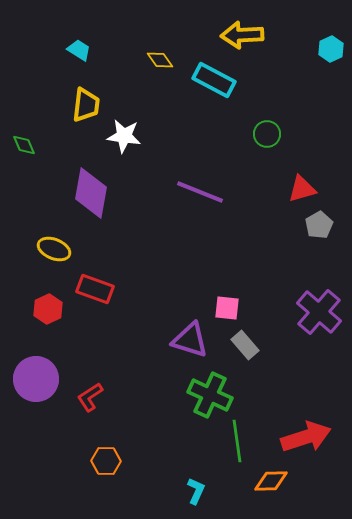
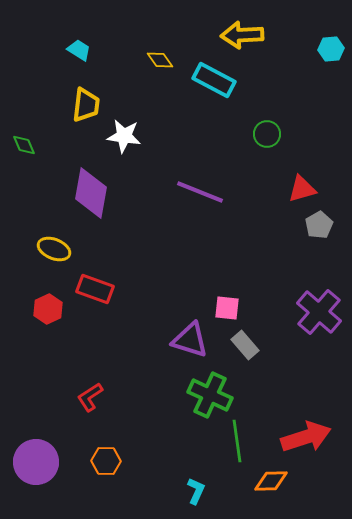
cyan hexagon: rotated 20 degrees clockwise
purple circle: moved 83 px down
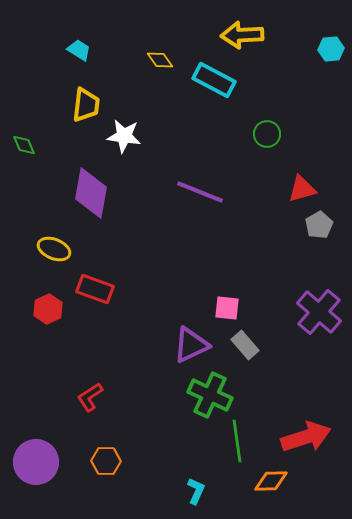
purple triangle: moved 1 px right, 5 px down; rotated 42 degrees counterclockwise
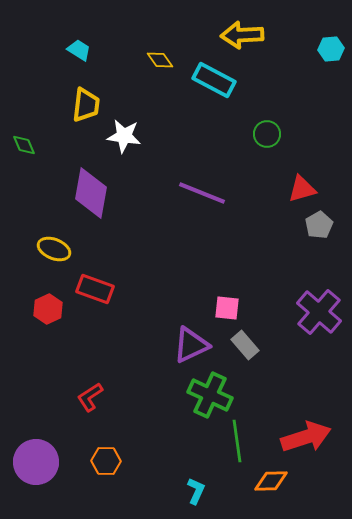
purple line: moved 2 px right, 1 px down
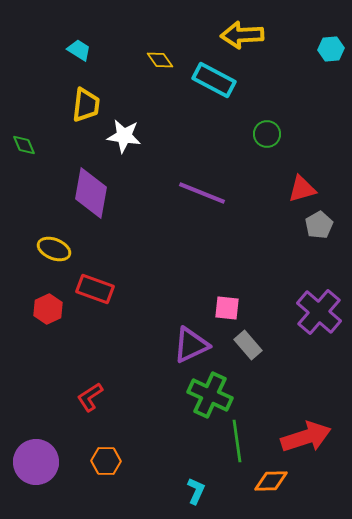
gray rectangle: moved 3 px right
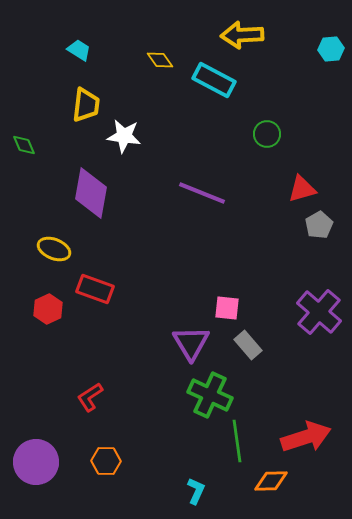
purple triangle: moved 2 px up; rotated 36 degrees counterclockwise
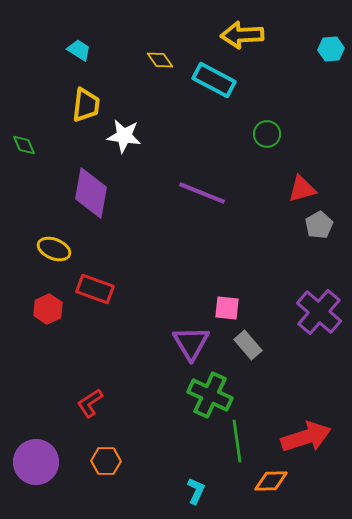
red L-shape: moved 6 px down
